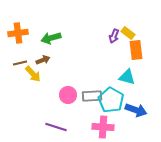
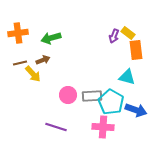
cyan pentagon: moved 2 px down
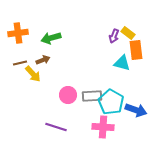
cyan triangle: moved 5 px left, 14 px up
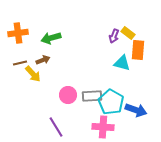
orange rectangle: moved 2 px right; rotated 12 degrees clockwise
purple line: rotated 40 degrees clockwise
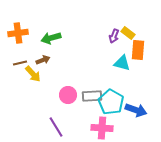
pink cross: moved 1 px left, 1 px down
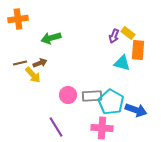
orange cross: moved 14 px up
brown arrow: moved 3 px left, 3 px down
yellow arrow: moved 1 px down
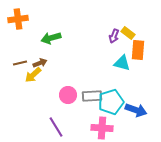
yellow arrow: rotated 90 degrees clockwise
cyan pentagon: rotated 25 degrees clockwise
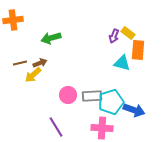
orange cross: moved 5 px left, 1 px down
blue arrow: moved 2 px left
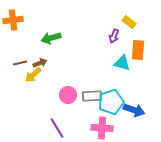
yellow rectangle: moved 1 px right, 11 px up
purple line: moved 1 px right, 1 px down
